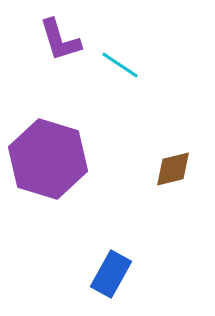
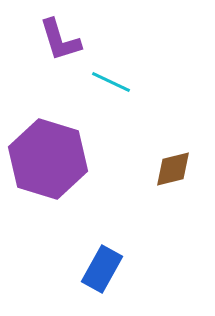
cyan line: moved 9 px left, 17 px down; rotated 9 degrees counterclockwise
blue rectangle: moved 9 px left, 5 px up
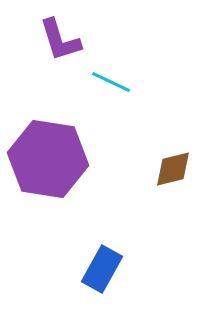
purple hexagon: rotated 8 degrees counterclockwise
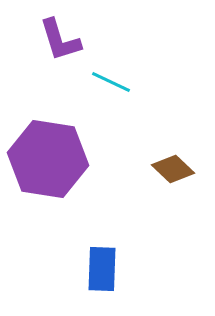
brown diamond: rotated 57 degrees clockwise
blue rectangle: rotated 27 degrees counterclockwise
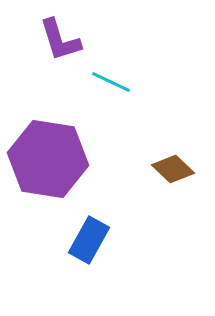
blue rectangle: moved 13 px left, 29 px up; rotated 27 degrees clockwise
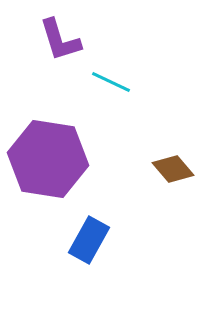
brown diamond: rotated 6 degrees clockwise
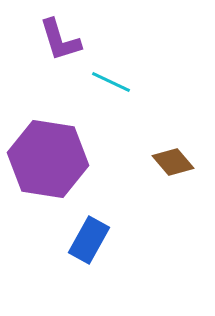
brown diamond: moved 7 px up
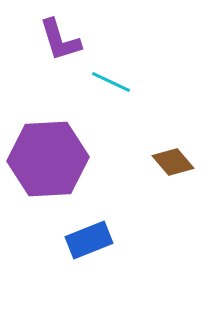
purple hexagon: rotated 12 degrees counterclockwise
blue rectangle: rotated 39 degrees clockwise
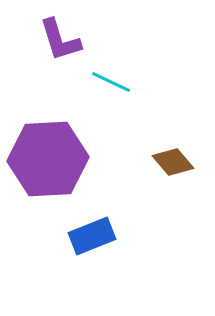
blue rectangle: moved 3 px right, 4 px up
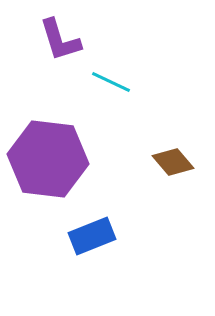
purple hexagon: rotated 10 degrees clockwise
